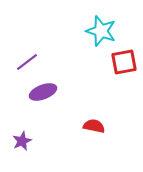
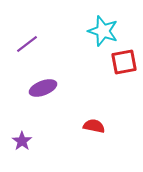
cyan star: moved 2 px right
purple line: moved 18 px up
purple ellipse: moved 4 px up
purple star: rotated 12 degrees counterclockwise
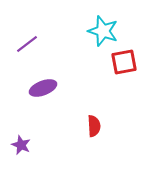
red semicircle: rotated 75 degrees clockwise
purple star: moved 1 px left, 4 px down; rotated 12 degrees counterclockwise
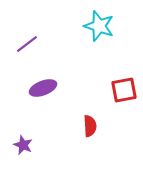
cyan star: moved 4 px left, 5 px up
red square: moved 28 px down
red semicircle: moved 4 px left
purple star: moved 2 px right
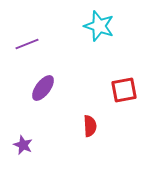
purple line: rotated 15 degrees clockwise
purple ellipse: rotated 32 degrees counterclockwise
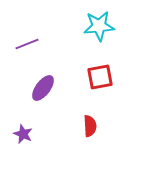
cyan star: rotated 24 degrees counterclockwise
red square: moved 24 px left, 13 px up
purple star: moved 11 px up
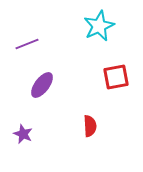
cyan star: rotated 20 degrees counterclockwise
red square: moved 16 px right
purple ellipse: moved 1 px left, 3 px up
